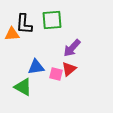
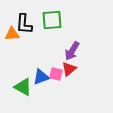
purple arrow: moved 3 px down; rotated 12 degrees counterclockwise
blue triangle: moved 5 px right, 10 px down; rotated 12 degrees counterclockwise
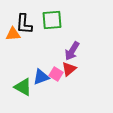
orange triangle: moved 1 px right
pink square: rotated 16 degrees clockwise
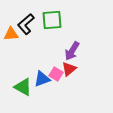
black L-shape: moved 2 px right; rotated 45 degrees clockwise
orange triangle: moved 2 px left
blue triangle: moved 1 px right, 2 px down
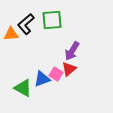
green triangle: moved 1 px down
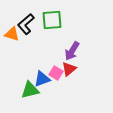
orange triangle: moved 1 px right; rotated 21 degrees clockwise
pink square: moved 1 px up
green triangle: moved 7 px right, 2 px down; rotated 42 degrees counterclockwise
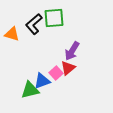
green square: moved 2 px right, 2 px up
black L-shape: moved 8 px right
red triangle: moved 1 px left, 1 px up
pink square: rotated 16 degrees clockwise
blue triangle: moved 2 px down
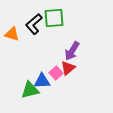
blue triangle: rotated 18 degrees clockwise
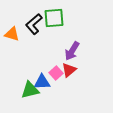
red triangle: moved 1 px right, 2 px down
blue triangle: moved 1 px down
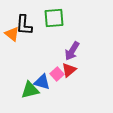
black L-shape: moved 10 px left, 1 px down; rotated 45 degrees counterclockwise
orange triangle: rotated 21 degrees clockwise
pink square: moved 1 px right, 1 px down
blue triangle: rotated 18 degrees clockwise
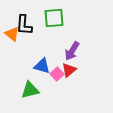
blue triangle: moved 16 px up
